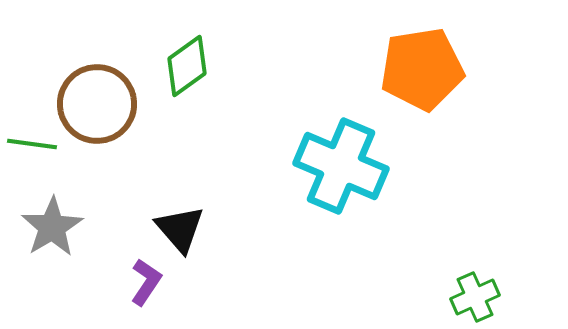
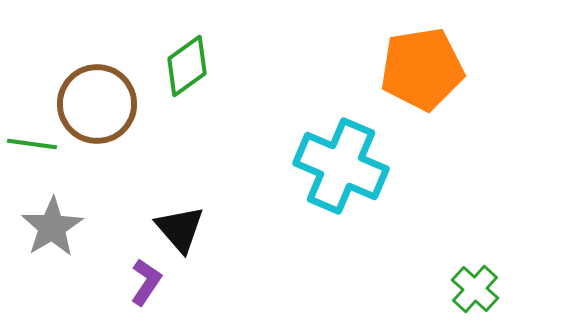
green cross: moved 8 px up; rotated 24 degrees counterclockwise
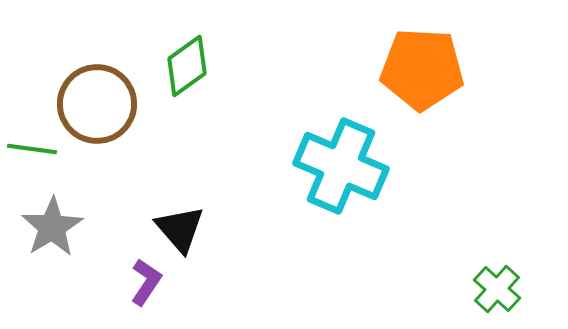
orange pentagon: rotated 12 degrees clockwise
green line: moved 5 px down
green cross: moved 22 px right
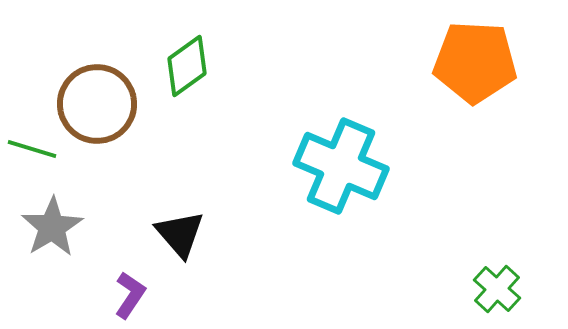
orange pentagon: moved 53 px right, 7 px up
green line: rotated 9 degrees clockwise
black triangle: moved 5 px down
purple L-shape: moved 16 px left, 13 px down
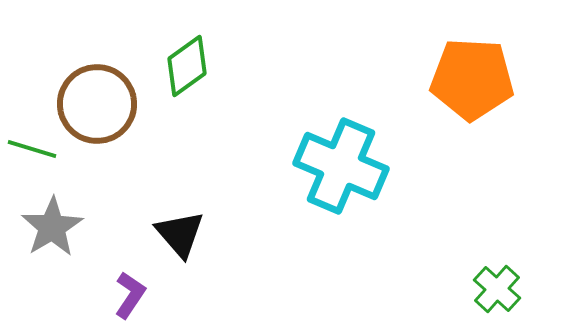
orange pentagon: moved 3 px left, 17 px down
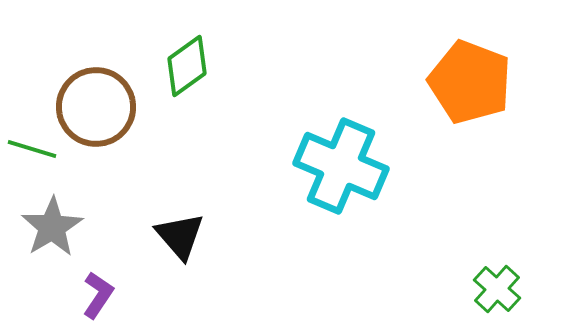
orange pentagon: moved 2 px left, 3 px down; rotated 18 degrees clockwise
brown circle: moved 1 px left, 3 px down
black triangle: moved 2 px down
purple L-shape: moved 32 px left
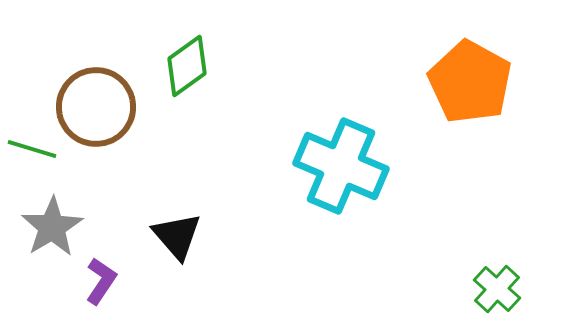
orange pentagon: rotated 8 degrees clockwise
black triangle: moved 3 px left
purple L-shape: moved 3 px right, 14 px up
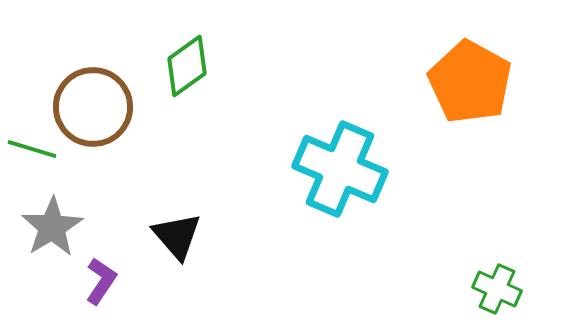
brown circle: moved 3 px left
cyan cross: moved 1 px left, 3 px down
green cross: rotated 18 degrees counterclockwise
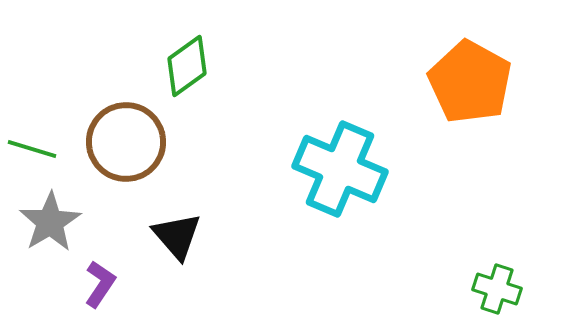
brown circle: moved 33 px right, 35 px down
gray star: moved 2 px left, 5 px up
purple L-shape: moved 1 px left, 3 px down
green cross: rotated 6 degrees counterclockwise
